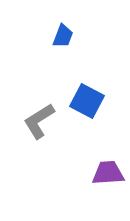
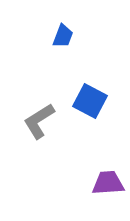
blue square: moved 3 px right
purple trapezoid: moved 10 px down
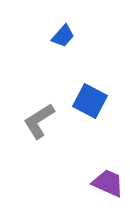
blue trapezoid: rotated 20 degrees clockwise
purple trapezoid: rotated 28 degrees clockwise
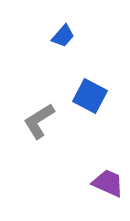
blue square: moved 5 px up
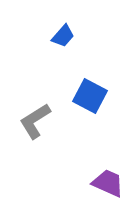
gray L-shape: moved 4 px left
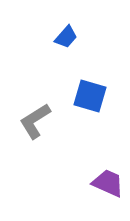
blue trapezoid: moved 3 px right, 1 px down
blue square: rotated 12 degrees counterclockwise
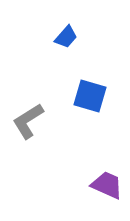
gray L-shape: moved 7 px left
purple trapezoid: moved 1 px left, 2 px down
